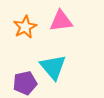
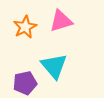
pink triangle: rotated 10 degrees counterclockwise
cyan triangle: moved 1 px right, 1 px up
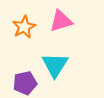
orange star: moved 1 px left
cyan triangle: moved 1 px right, 1 px up; rotated 12 degrees clockwise
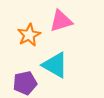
orange star: moved 5 px right, 8 px down
cyan triangle: rotated 32 degrees counterclockwise
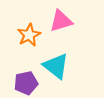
cyan triangle: moved 1 px right, 1 px down; rotated 8 degrees clockwise
purple pentagon: moved 1 px right
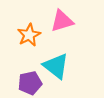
pink triangle: moved 1 px right
purple pentagon: moved 4 px right
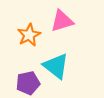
purple pentagon: moved 2 px left
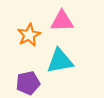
pink triangle: rotated 15 degrees clockwise
cyan triangle: moved 4 px right, 5 px up; rotated 48 degrees counterclockwise
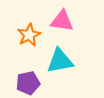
pink triangle: rotated 10 degrees clockwise
